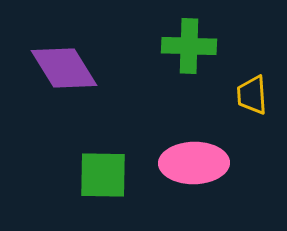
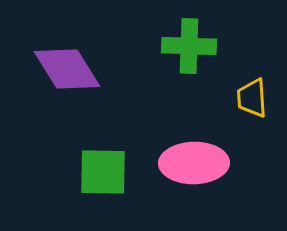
purple diamond: moved 3 px right, 1 px down
yellow trapezoid: moved 3 px down
green square: moved 3 px up
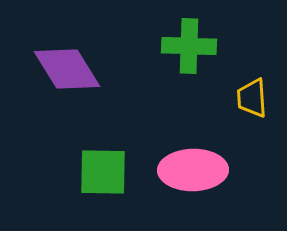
pink ellipse: moved 1 px left, 7 px down
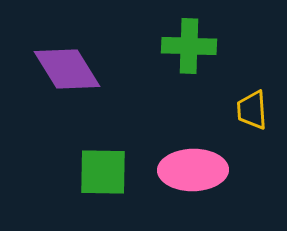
yellow trapezoid: moved 12 px down
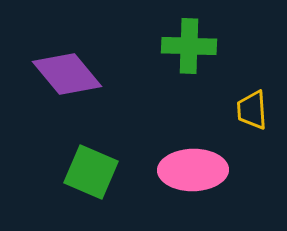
purple diamond: moved 5 px down; rotated 8 degrees counterclockwise
green square: moved 12 px left; rotated 22 degrees clockwise
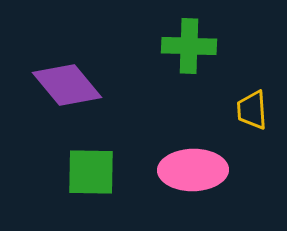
purple diamond: moved 11 px down
green square: rotated 22 degrees counterclockwise
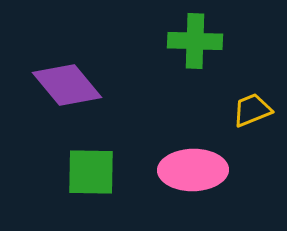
green cross: moved 6 px right, 5 px up
yellow trapezoid: rotated 72 degrees clockwise
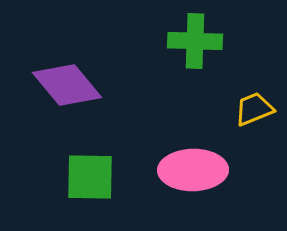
yellow trapezoid: moved 2 px right, 1 px up
green square: moved 1 px left, 5 px down
